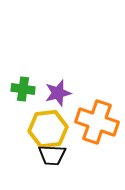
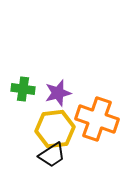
orange cross: moved 3 px up
yellow hexagon: moved 7 px right
black trapezoid: rotated 36 degrees counterclockwise
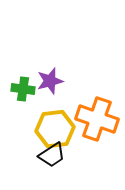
purple star: moved 8 px left, 12 px up
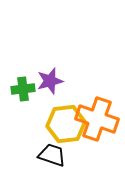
green cross: rotated 15 degrees counterclockwise
yellow hexagon: moved 11 px right, 5 px up
black trapezoid: rotated 128 degrees counterclockwise
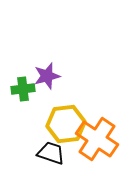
purple star: moved 3 px left, 5 px up
orange cross: moved 20 px down; rotated 15 degrees clockwise
black trapezoid: moved 1 px left, 2 px up
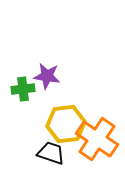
purple star: rotated 24 degrees clockwise
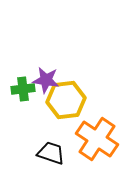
purple star: moved 1 px left, 4 px down
yellow hexagon: moved 24 px up
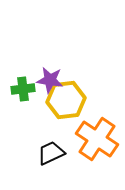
purple star: moved 4 px right
black trapezoid: rotated 44 degrees counterclockwise
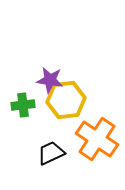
green cross: moved 16 px down
